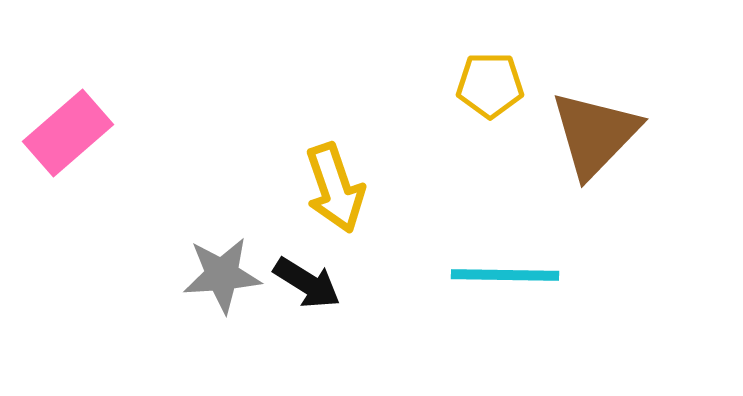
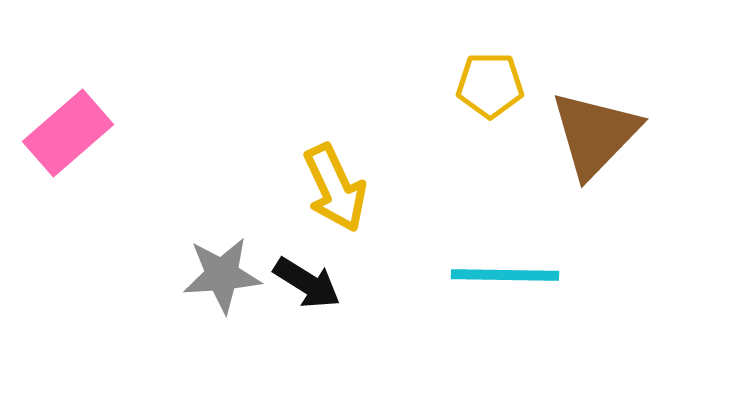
yellow arrow: rotated 6 degrees counterclockwise
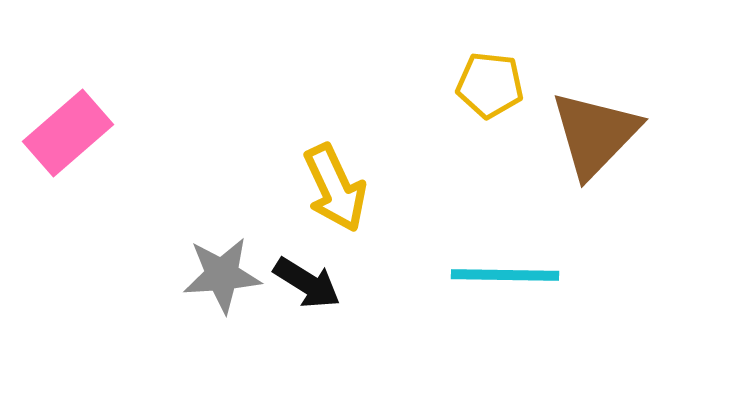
yellow pentagon: rotated 6 degrees clockwise
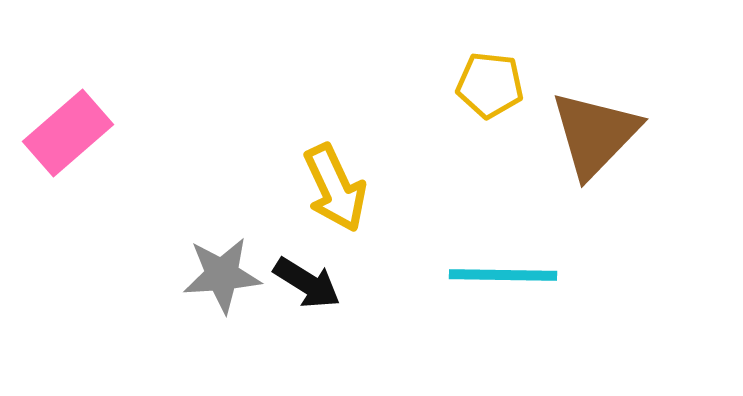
cyan line: moved 2 px left
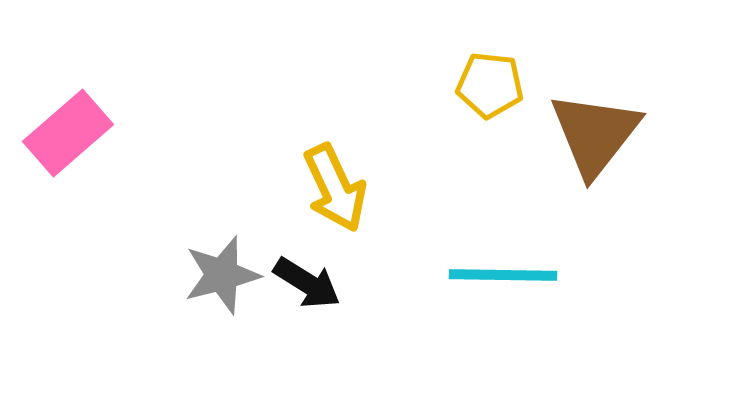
brown triangle: rotated 6 degrees counterclockwise
gray star: rotated 10 degrees counterclockwise
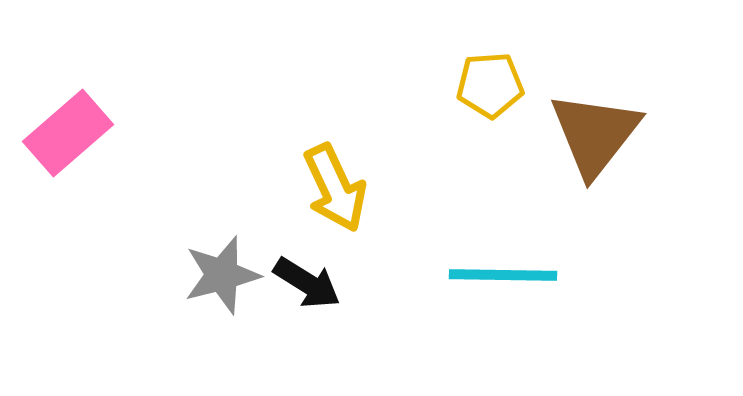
yellow pentagon: rotated 10 degrees counterclockwise
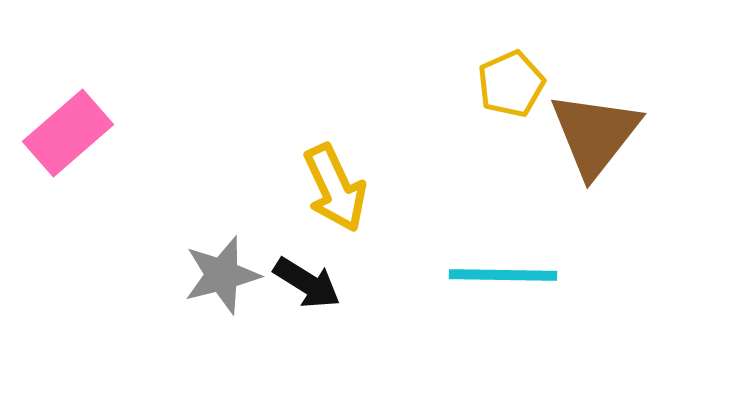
yellow pentagon: moved 21 px right, 1 px up; rotated 20 degrees counterclockwise
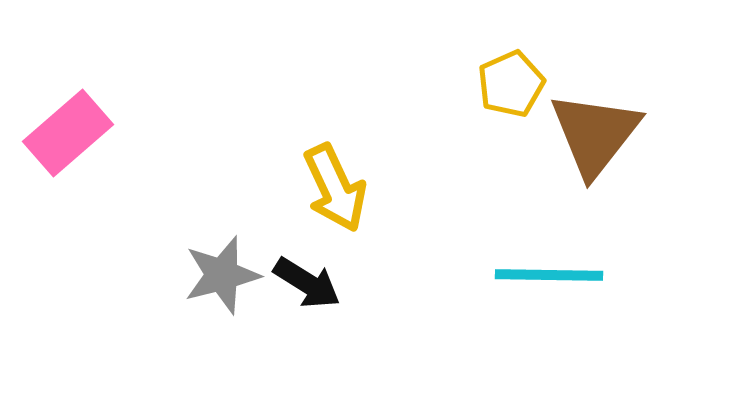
cyan line: moved 46 px right
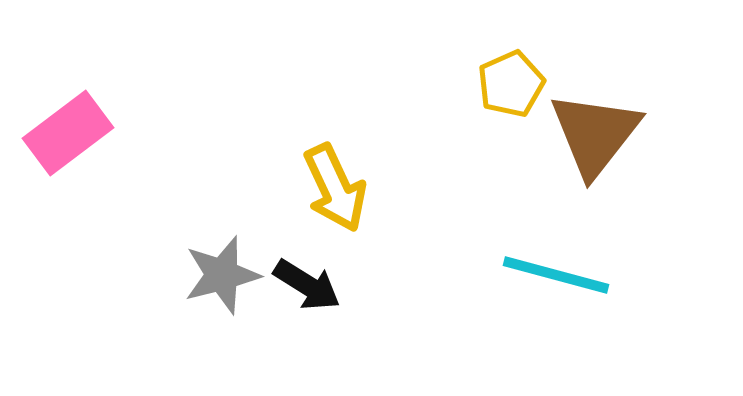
pink rectangle: rotated 4 degrees clockwise
cyan line: moved 7 px right; rotated 14 degrees clockwise
black arrow: moved 2 px down
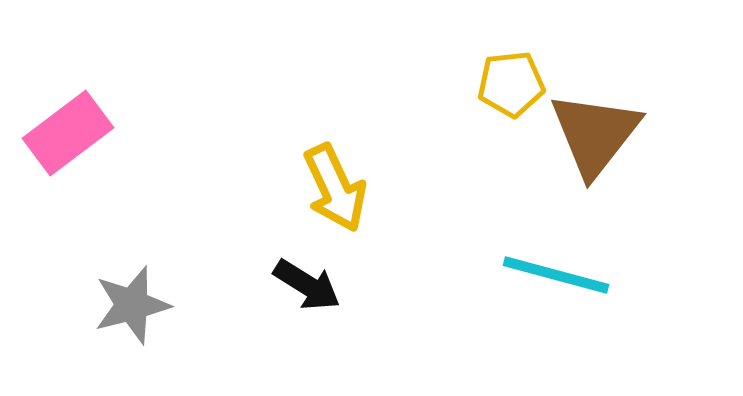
yellow pentagon: rotated 18 degrees clockwise
gray star: moved 90 px left, 30 px down
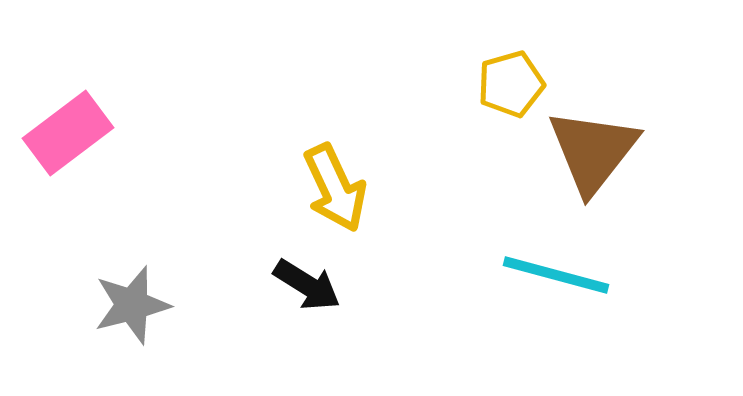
yellow pentagon: rotated 10 degrees counterclockwise
brown triangle: moved 2 px left, 17 px down
